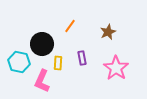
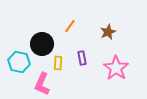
pink L-shape: moved 3 px down
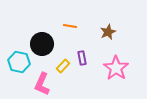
orange line: rotated 64 degrees clockwise
yellow rectangle: moved 5 px right, 3 px down; rotated 40 degrees clockwise
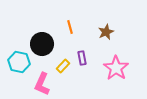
orange line: moved 1 px down; rotated 64 degrees clockwise
brown star: moved 2 px left
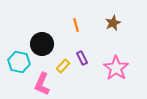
orange line: moved 6 px right, 2 px up
brown star: moved 7 px right, 9 px up
purple rectangle: rotated 16 degrees counterclockwise
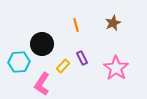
cyan hexagon: rotated 15 degrees counterclockwise
pink L-shape: rotated 10 degrees clockwise
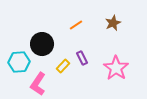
orange line: rotated 72 degrees clockwise
pink L-shape: moved 4 px left
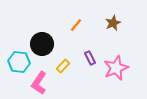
orange line: rotated 16 degrees counterclockwise
purple rectangle: moved 8 px right
cyan hexagon: rotated 10 degrees clockwise
pink star: rotated 15 degrees clockwise
pink L-shape: moved 1 px right, 1 px up
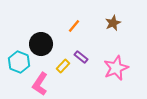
orange line: moved 2 px left, 1 px down
black circle: moved 1 px left
purple rectangle: moved 9 px left, 1 px up; rotated 24 degrees counterclockwise
cyan hexagon: rotated 15 degrees clockwise
pink L-shape: moved 1 px right, 1 px down
